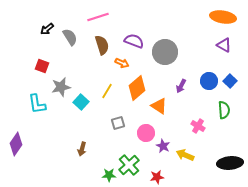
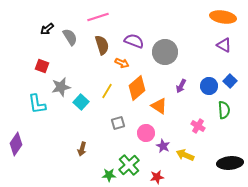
blue circle: moved 5 px down
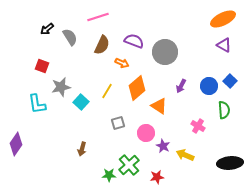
orange ellipse: moved 2 px down; rotated 35 degrees counterclockwise
brown semicircle: rotated 42 degrees clockwise
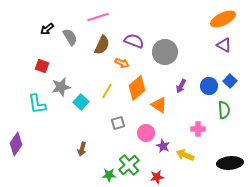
orange triangle: moved 1 px up
pink cross: moved 3 px down; rotated 32 degrees counterclockwise
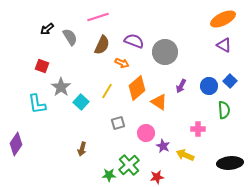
gray star: rotated 24 degrees counterclockwise
orange triangle: moved 3 px up
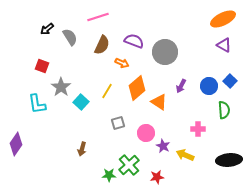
black ellipse: moved 1 px left, 3 px up
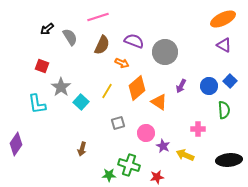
green cross: rotated 30 degrees counterclockwise
